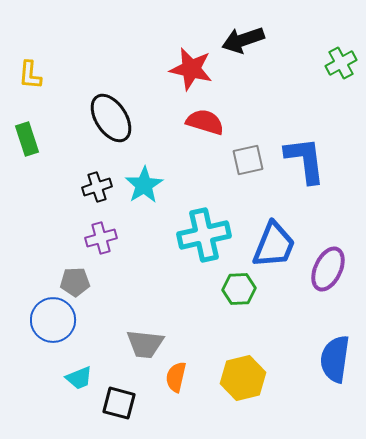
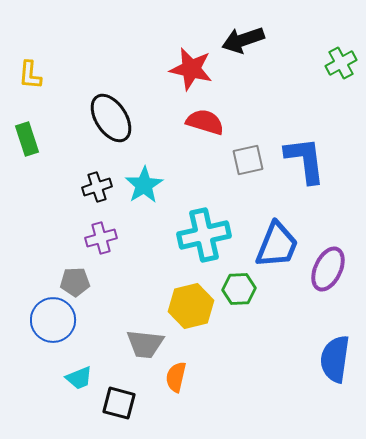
blue trapezoid: moved 3 px right
yellow hexagon: moved 52 px left, 72 px up
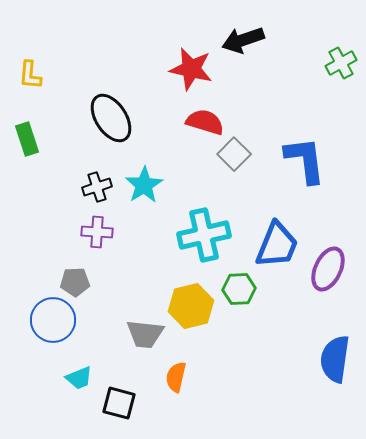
gray square: moved 14 px left, 6 px up; rotated 32 degrees counterclockwise
purple cross: moved 4 px left, 6 px up; rotated 20 degrees clockwise
gray trapezoid: moved 10 px up
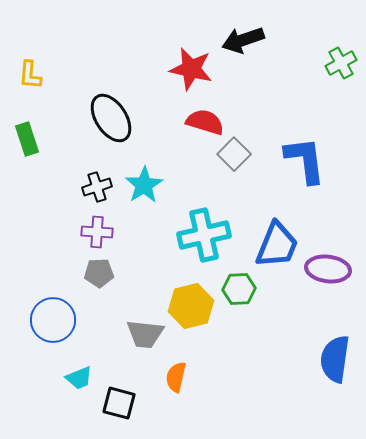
purple ellipse: rotated 72 degrees clockwise
gray pentagon: moved 24 px right, 9 px up
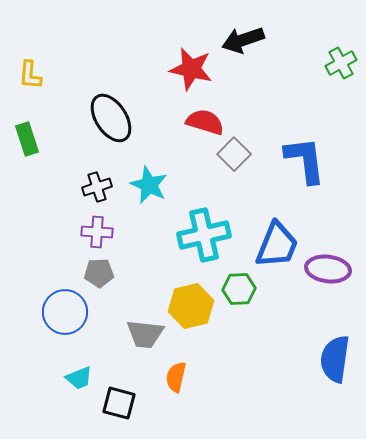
cyan star: moved 5 px right; rotated 15 degrees counterclockwise
blue circle: moved 12 px right, 8 px up
